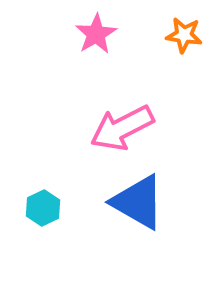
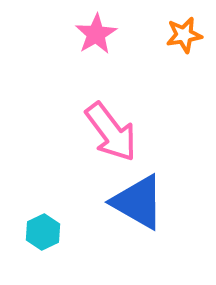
orange star: rotated 18 degrees counterclockwise
pink arrow: moved 11 px left, 4 px down; rotated 100 degrees counterclockwise
cyan hexagon: moved 24 px down
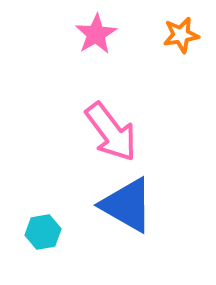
orange star: moved 3 px left
blue triangle: moved 11 px left, 3 px down
cyan hexagon: rotated 16 degrees clockwise
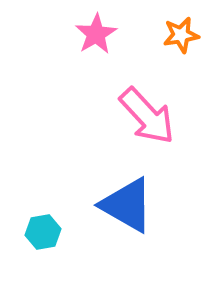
pink arrow: moved 36 px right, 16 px up; rotated 6 degrees counterclockwise
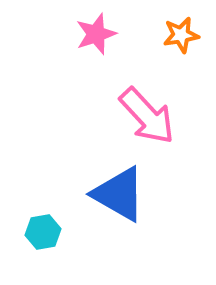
pink star: rotated 12 degrees clockwise
blue triangle: moved 8 px left, 11 px up
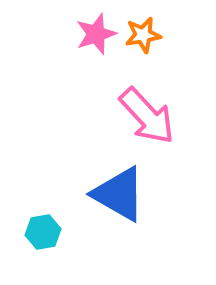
orange star: moved 38 px left
